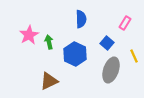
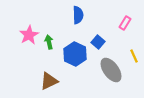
blue semicircle: moved 3 px left, 4 px up
blue square: moved 9 px left, 1 px up
gray ellipse: rotated 55 degrees counterclockwise
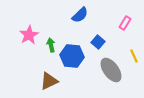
blue semicircle: moved 2 px right; rotated 48 degrees clockwise
green arrow: moved 2 px right, 3 px down
blue hexagon: moved 3 px left, 2 px down; rotated 20 degrees counterclockwise
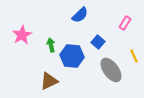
pink star: moved 7 px left
